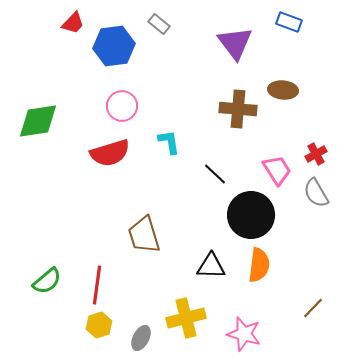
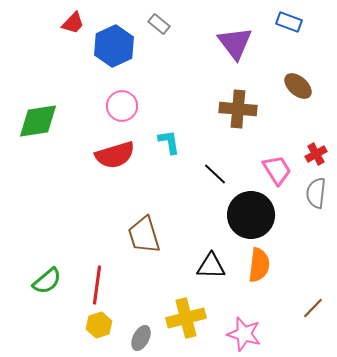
blue hexagon: rotated 18 degrees counterclockwise
brown ellipse: moved 15 px right, 4 px up; rotated 36 degrees clockwise
red semicircle: moved 5 px right, 2 px down
gray semicircle: rotated 36 degrees clockwise
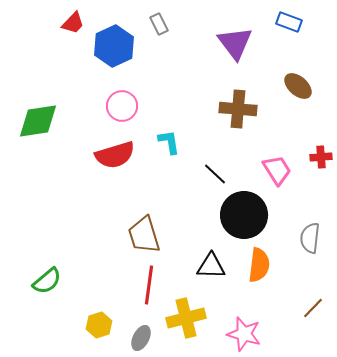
gray rectangle: rotated 25 degrees clockwise
red cross: moved 5 px right, 3 px down; rotated 25 degrees clockwise
gray semicircle: moved 6 px left, 45 px down
black circle: moved 7 px left
red line: moved 52 px right
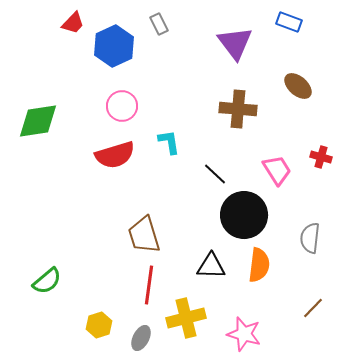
red cross: rotated 20 degrees clockwise
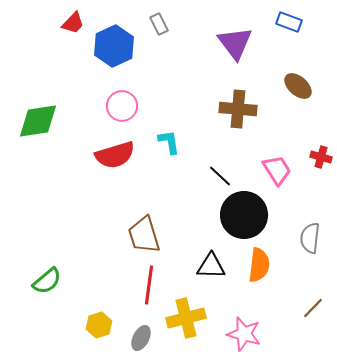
black line: moved 5 px right, 2 px down
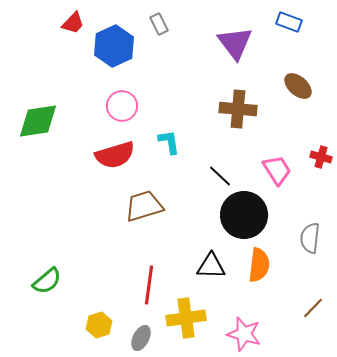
brown trapezoid: moved 29 px up; rotated 90 degrees clockwise
yellow cross: rotated 6 degrees clockwise
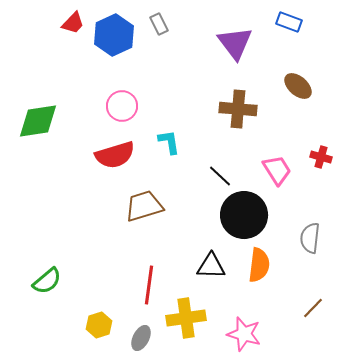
blue hexagon: moved 11 px up
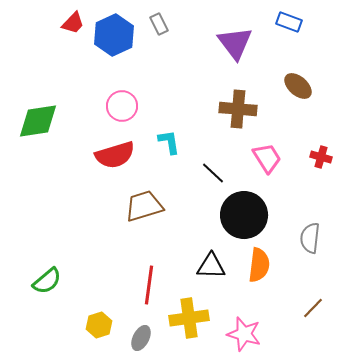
pink trapezoid: moved 10 px left, 12 px up
black line: moved 7 px left, 3 px up
yellow cross: moved 3 px right
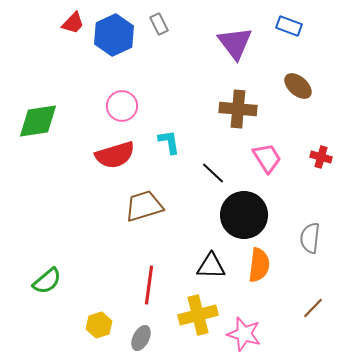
blue rectangle: moved 4 px down
yellow cross: moved 9 px right, 3 px up; rotated 6 degrees counterclockwise
